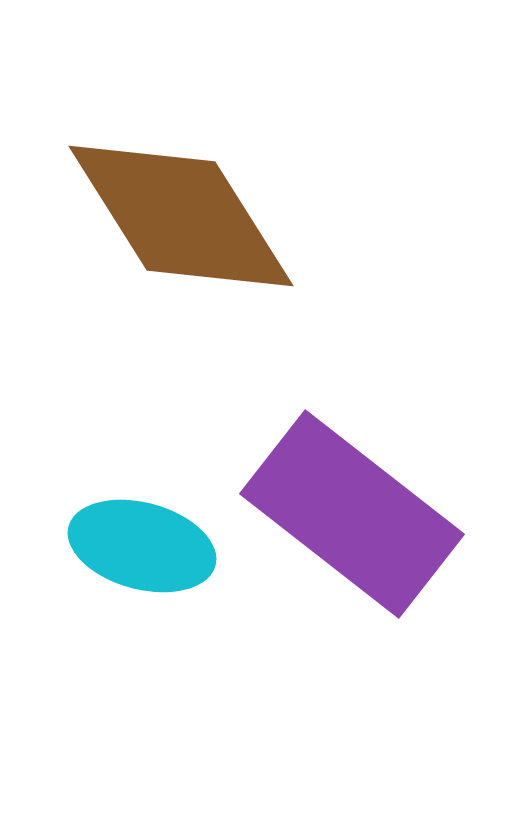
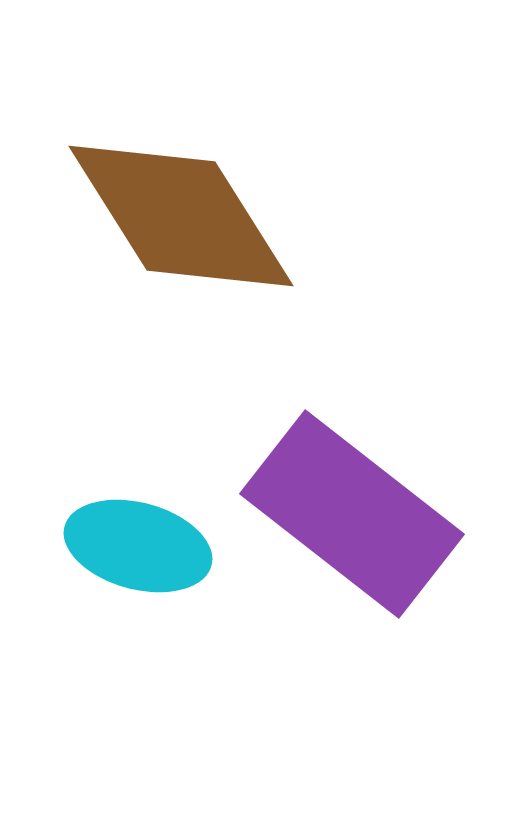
cyan ellipse: moved 4 px left
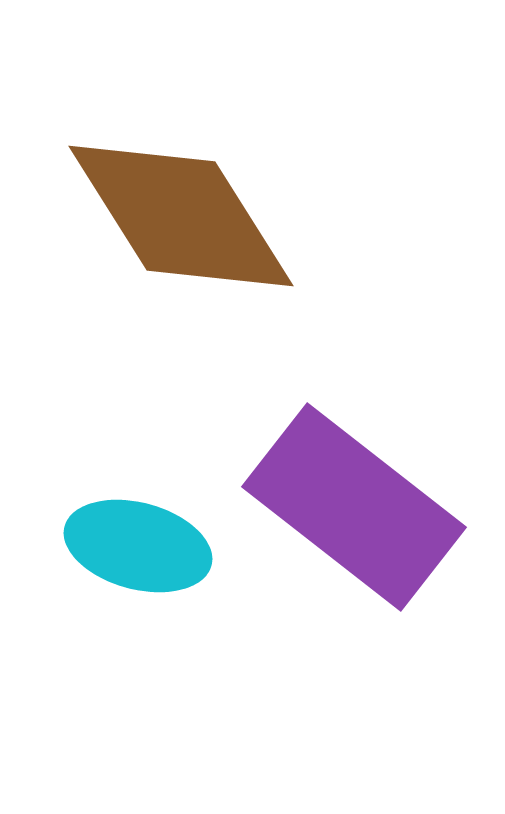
purple rectangle: moved 2 px right, 7 px up
